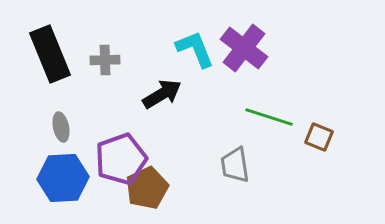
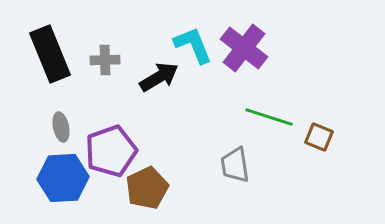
cyan L-shape: moved 2 px left, 4 px up
black arrow: moved 3 px left, 17 px up
purple pentagon: moved 10 px left, 8 px up
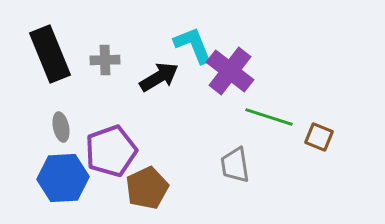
purple cross: moved 14 px left, 23 px down
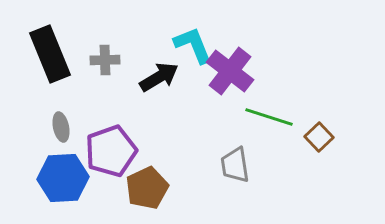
brown square: rotated 24 degrees clockwise
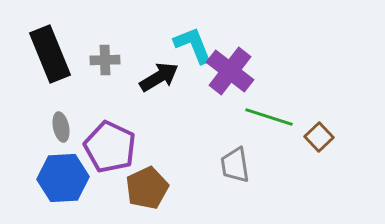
purple pentagon: moved 1 px left, 4 px up; rotated 27 degrees counterclockwise
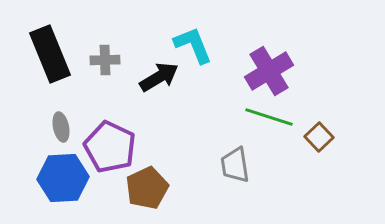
purple cross: moved 39 px right; rotated 21 degrees clockwise
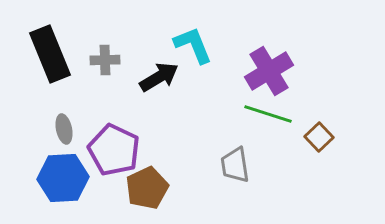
green line: moved 1 px left, 3 px up
gray ellipse: moved 3 px right, 2 px down
purple pentagon: moved 4 px right, 3 px down
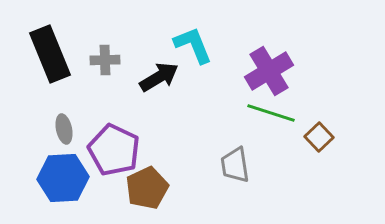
green line: moved 3 px right, 1 px up
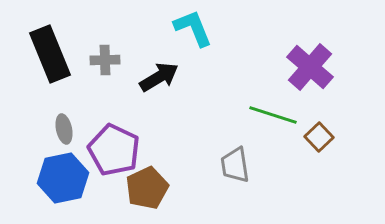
cyan L-shape: moved 17 px up
purple cross: moved 41 px right, 4 px up; rotated 18 degrees counterclockwise
green line: moved 2 px right, 2 px down
blue hexagon: rotated 9 degrees counterclockwise
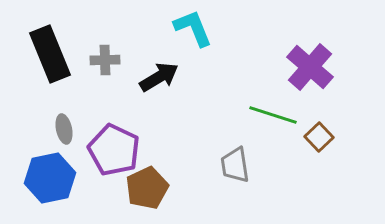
blue hexagon: moved 13 px left
